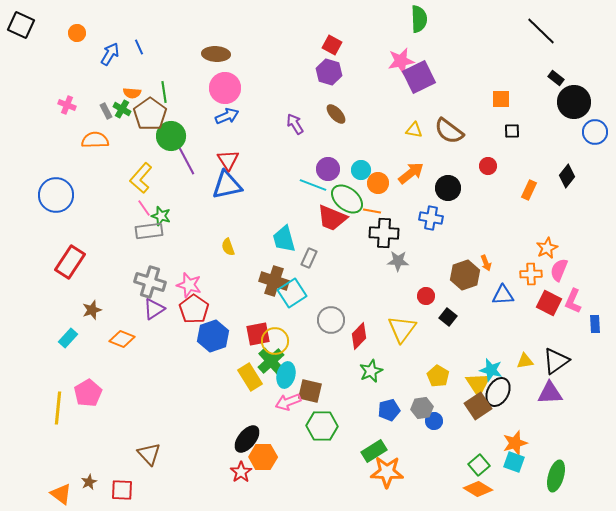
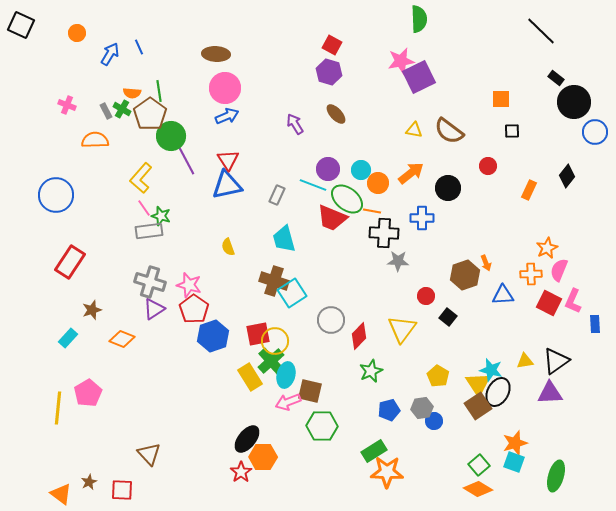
green line at (164, 92): moved 5 px left, 1 px up
blue cross at (431, 218): moved 9 px left; rotated 10 degrees counterclockwise
gray rectangle at (309, 258): moved 32 px left, 63 px up
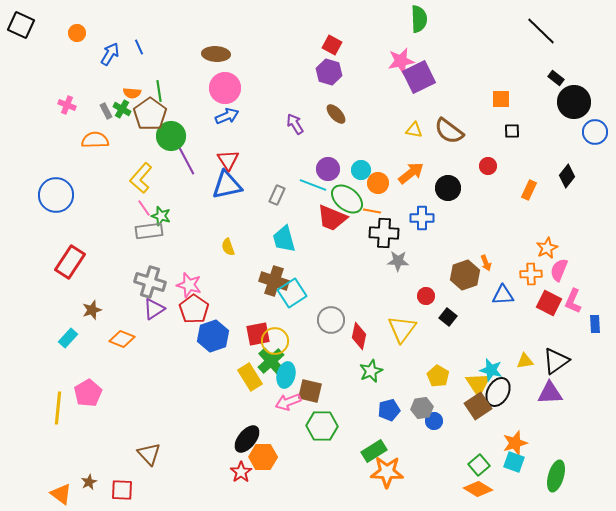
red diamond at (359, 336): rotated 32 degrees counterclockwise
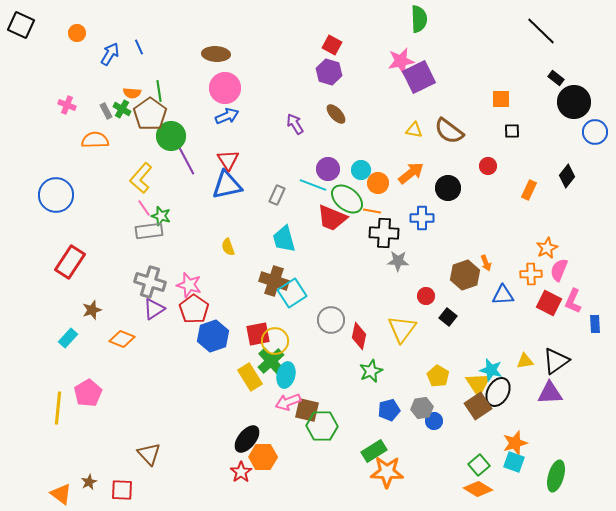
brown square at (310, 391): moved 3 px left, 19 px down
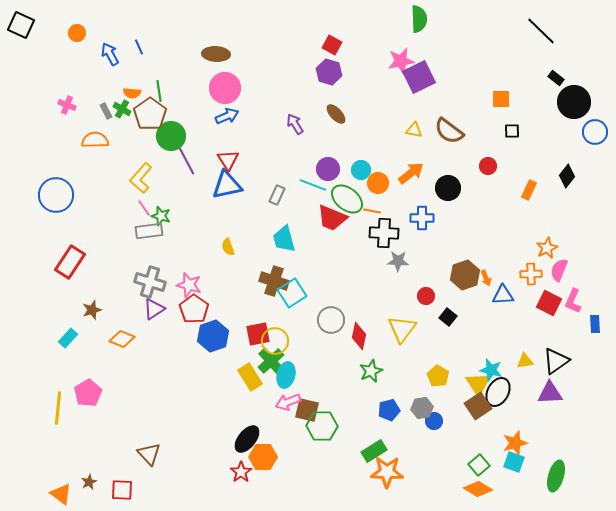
blue arrow at (110, 54): rotated 60 degrees counterclockwise
orange arrow at (486, 263): moved 15 px down
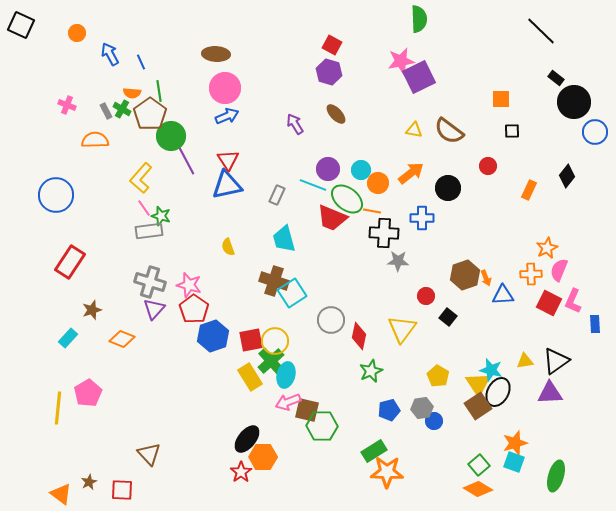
blue line at (139, 47): moved 2 px right, 15 px down
purple triangle at (154, 309): rotated 15 degrees counterclockwise
red square at (258, 334): moved 7 px left, 6 px down
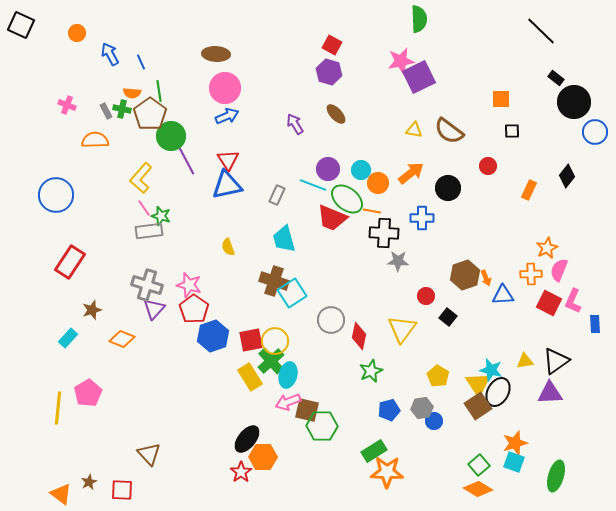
green cross at (122, 109): rotated 18 degrees counterclockwise
gray cross at (150, 282): moved 3 px left, 3 px down
cyan ellipse at (286, 375): moved 2 px right
